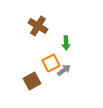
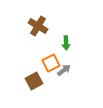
brown square: moved 2 px right
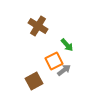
green arrow: moved 1 px right, 2 px down; rotated 40 degrees counterclockwise
orange square: moved 3 px right, 2 px up
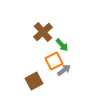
brown cross: moved 5 px right, 6 px down; rotated 18 degrees clockwise
green arrow: moved 5 px left
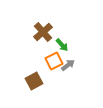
gray arrow: moved 4 px right, 5 px up
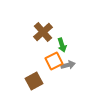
green arrow: rotated 24 degrees clockwise
gray arrow: rotated 24 degrees clockwise
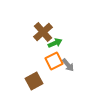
green arrow: moved 7 px left, 2 px up; rotated 96 degrees counterclockwise
gray arrow: rotated 64 degrees clockwise
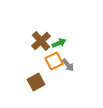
brown cross: moved 2 px left, 9 px down
green arrow: moved 4 px right
brown square: moved 2 px right, 1 px down
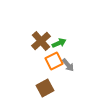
brown square: moved 9 px right, 6 px down
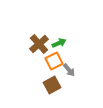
brown cross: moved 2 px left, 3 px down
gray arrow: moved 1 px right, 5 px down
brown square: moved 7 px right, 3 px up
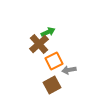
green arrow: moved 11 px left, 11 px up
gray arrow: rotated 120 degrees clockwise
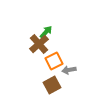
green arrow: moved 2 px left; rotated 24 degrees counterclockwise
